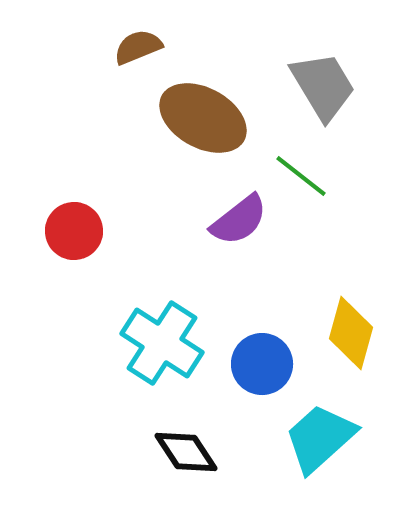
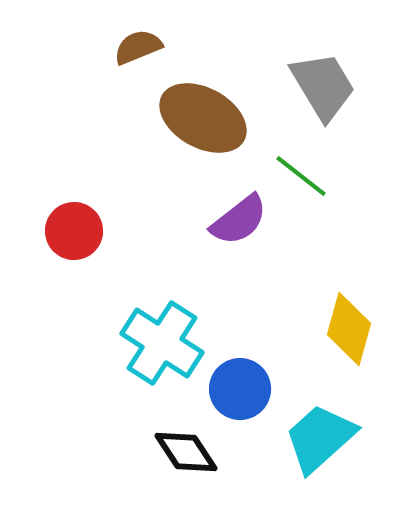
yellow diamond: moved 2 px left, 4 px up
blue circle: moved 22 px left, 25 px down
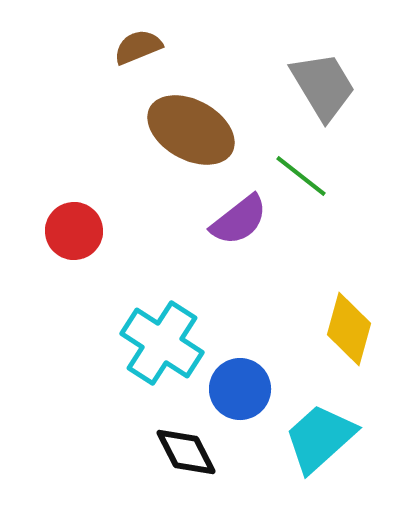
brown ellipse: moved 12 px left, 12 px down
black diamond: rotated 6 degrees clockwise
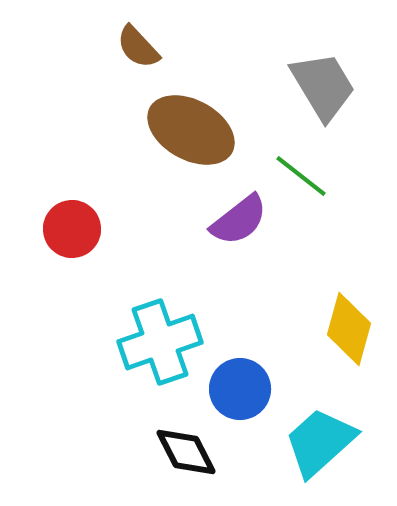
brown semicircle: rotated 111 degrees counterclockwise
red circle: moved 2 px left, 2 px up
cyan cross: moved 2 px left, 1 px up; rotated 38 degrees clockwise
cyan trapezoid: moved 4 px down
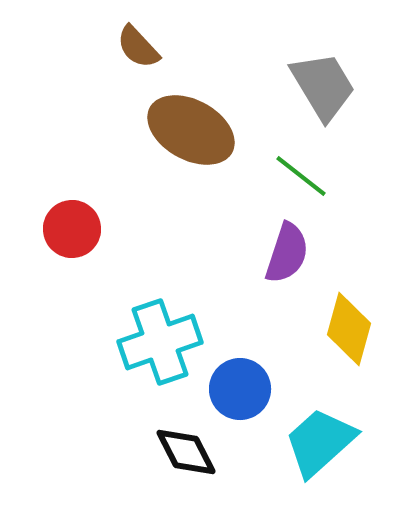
purple semicircle: moved 48 px right, 33 px down; rotated 34 degrees counterclockwise
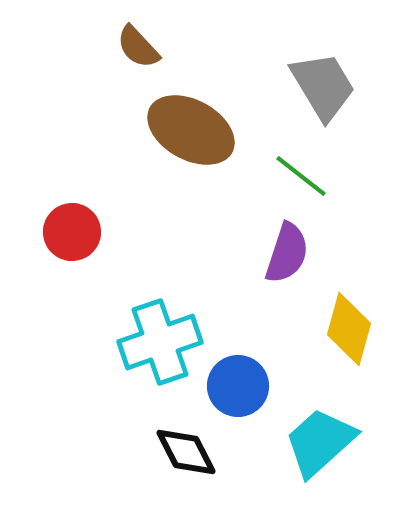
red circle: moved 3 px down
blue circle: moved 2 px left, 3 px up
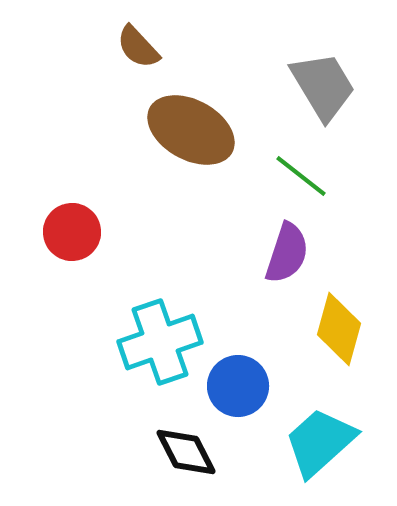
yellow diamond: moved 10 px left
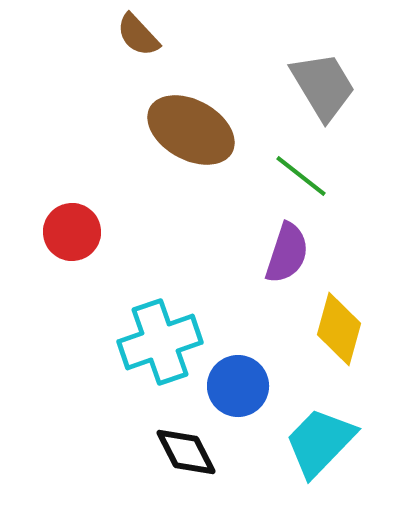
brown semicircle: moved 12 px up
cyan trapezoid: rotated 4 degrees counterclockwise
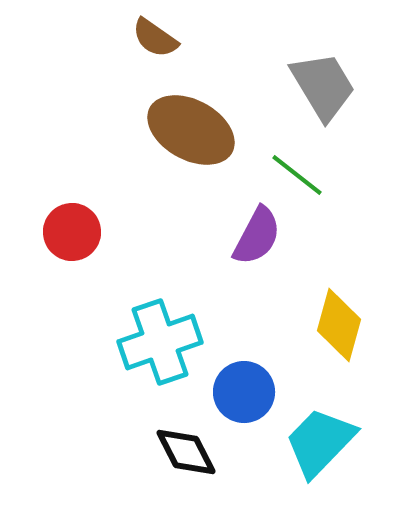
brown semicircle: moved 17 px right, 3 px down; rotated 12 degrees counterclockwise
green line: moved 4 px left, 1 px up
purple semicircle: moved 30 px left, 17 px up; rotated 10 degrees clockwise
yellow diamond: moved 4 px up
blue circle: moved 6 px right, 6 px down
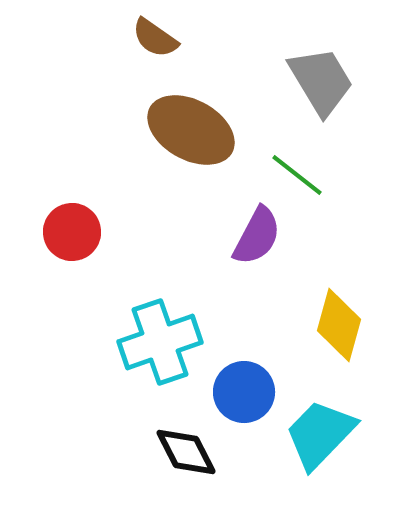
gray trapezoid: moved 2 px left, 5 px up
cyan trapezoid: moved 8 px up
